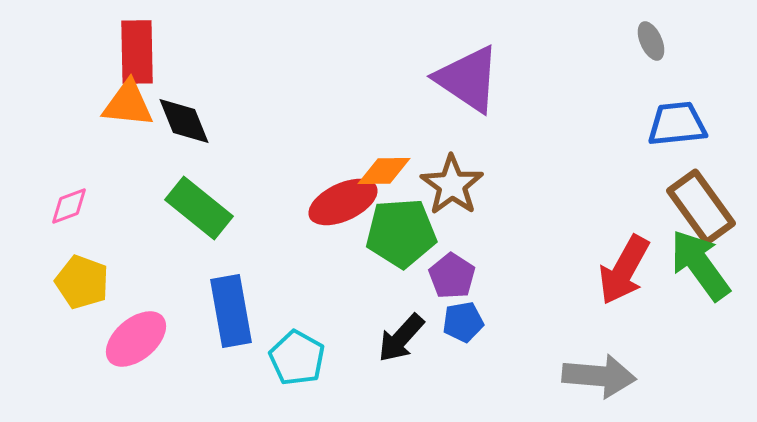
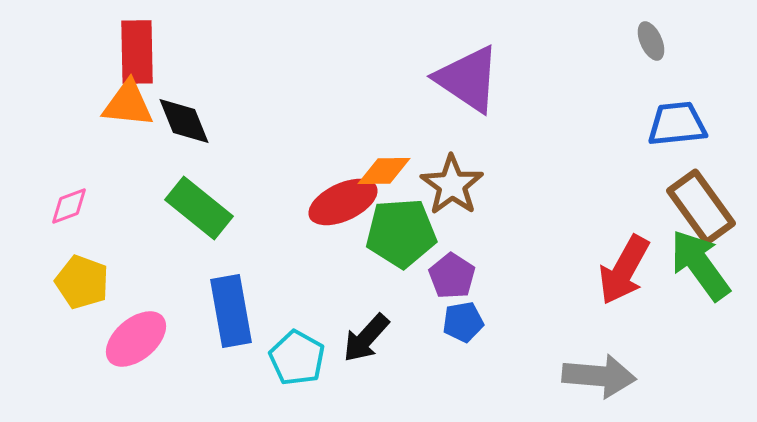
black arrow: moved 35 px left
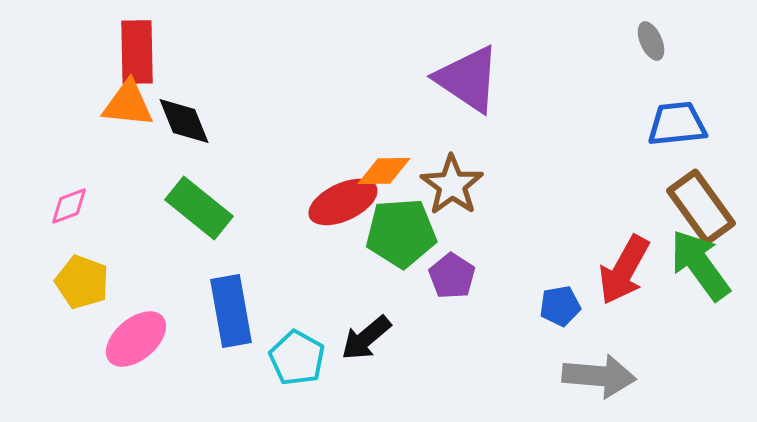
blue pentagon: moved 97 px right, 16 px up
black arrow: rotated 8 degrees clockwise
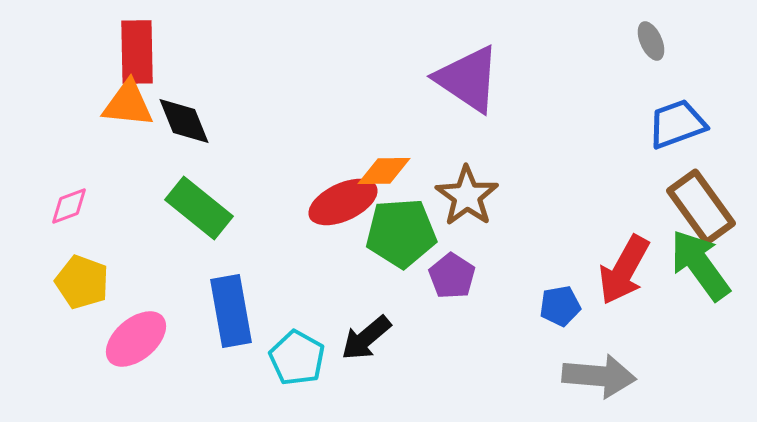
blue trapezoid: rotated 14 degrees counterclockwise
brown star: moved 15 px right, 11 px down
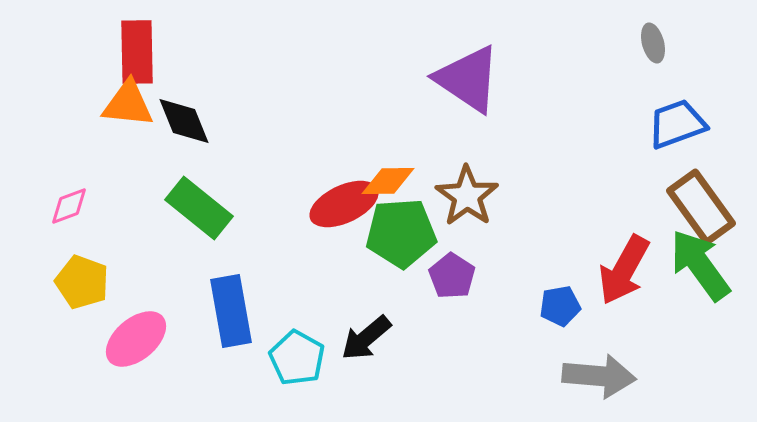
gray ellipse: moved 2 px right, 2 px down; rotated 9 degrees clockwise
orange diamond: moved 4 px right, 10 px down
red ellipse: moved 1 px right, 2 px down
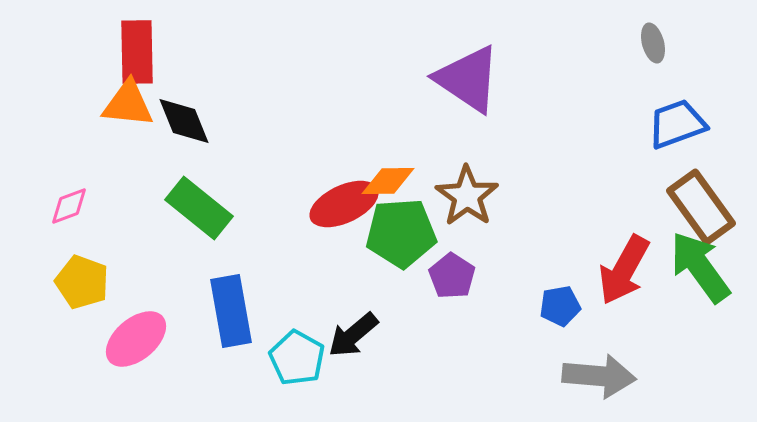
green arrow: moved 2 px down
black arrow: moved 13 px left, 3 px up
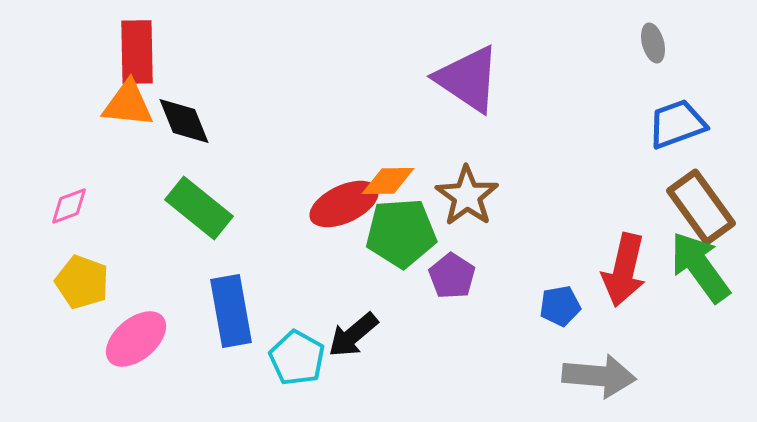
red arrow: rotated 16 degrees counterclockwise
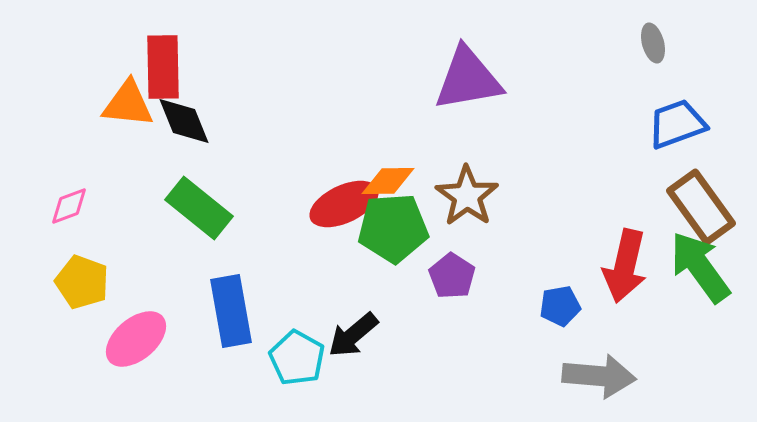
red rectangle: moved 26 px right, 15 px down
purple triangle: rotated 44 degrees counterclockwise
green pentagon: moved 8 px left, 5 px up
red arrow: moved 1 px right, 4 px up
